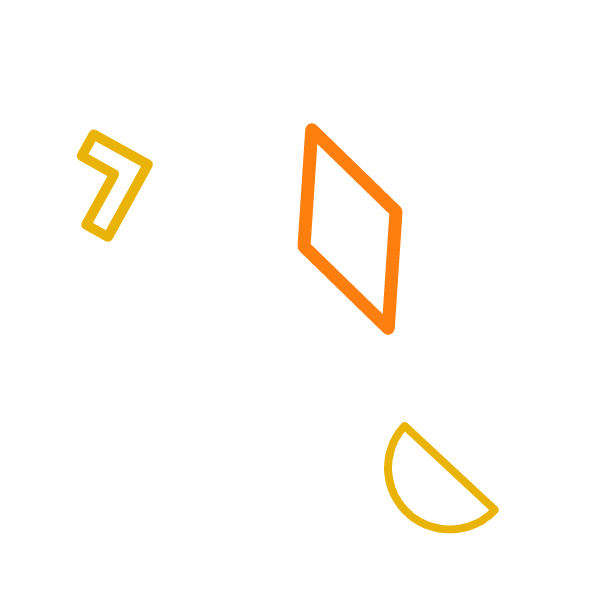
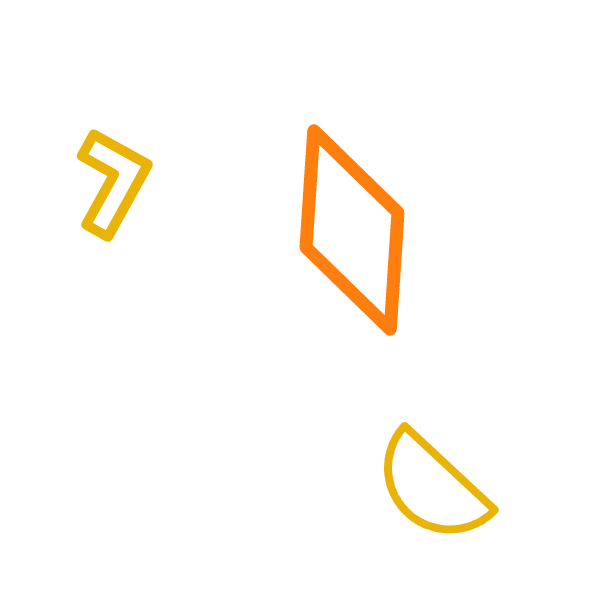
orange diamond: moved 2 px right, 1 px down
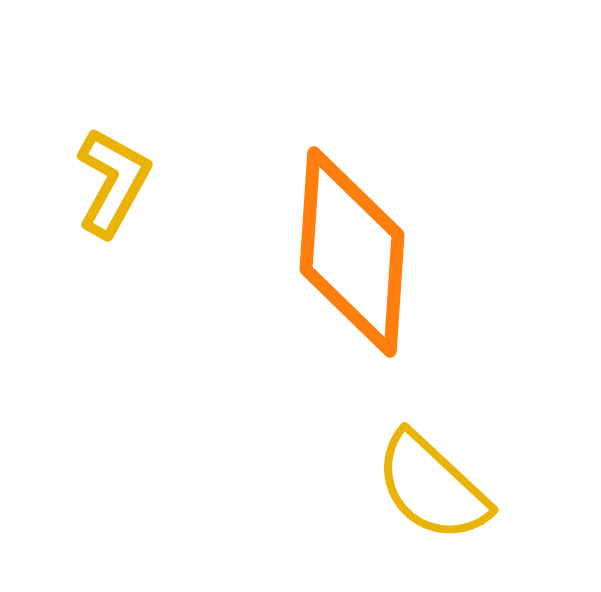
orange diamond: moved 22 px down
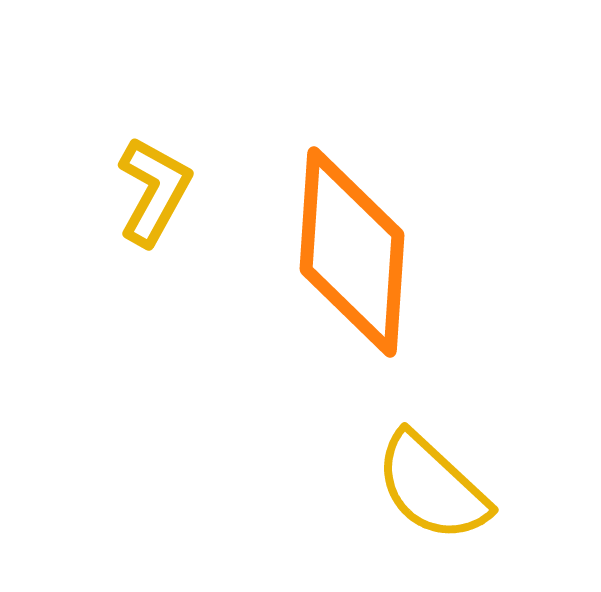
yellow L-shape: moved 41 px right, 9 px down
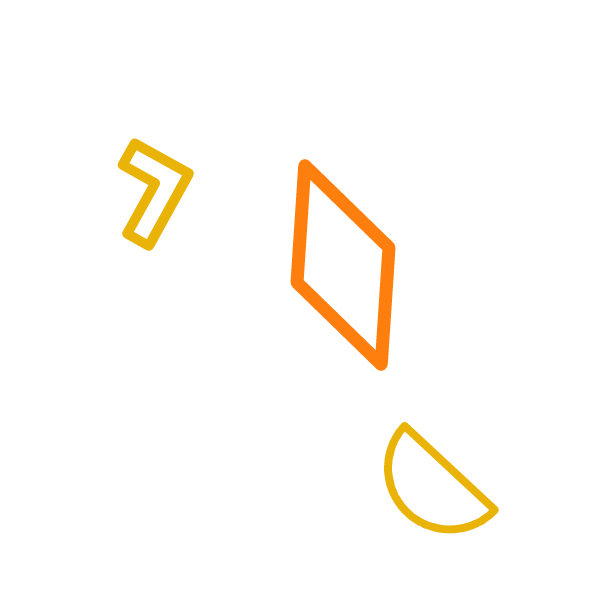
orange diamond: moved 9 px left, 13 px down
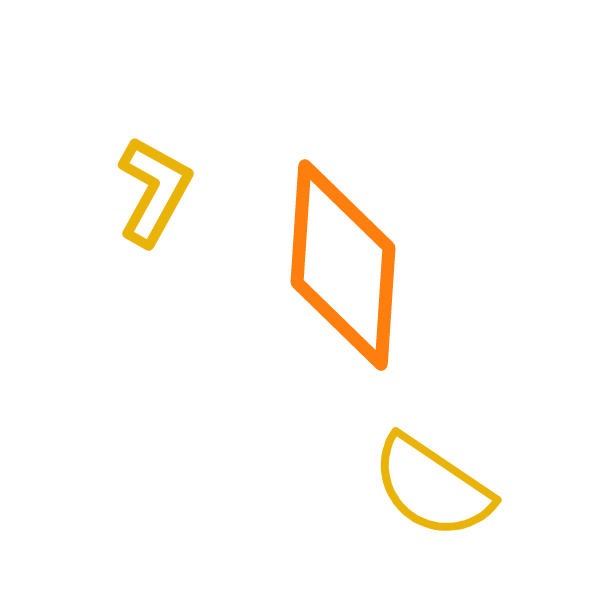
yellow semicircle: rotated 9 degrees counterclockwise
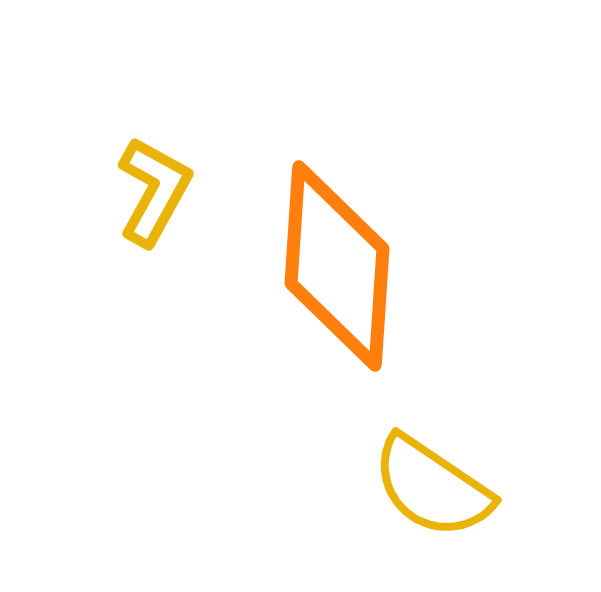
orange diamond: moved 6 px left, 1 px down
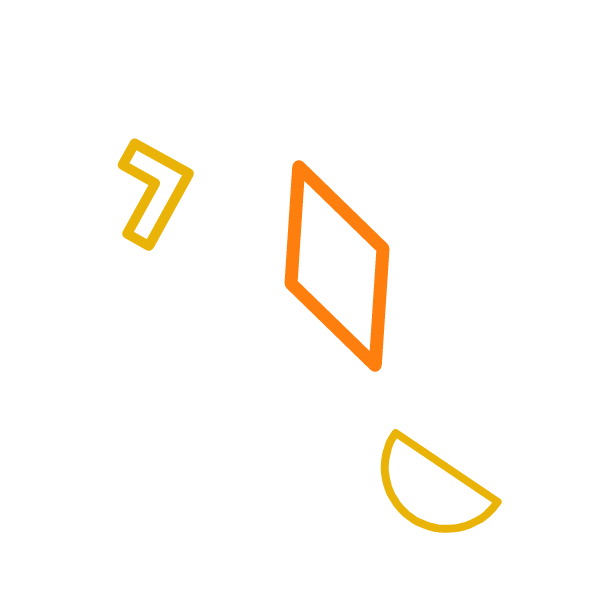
yellow semicircle: moved 2 px down
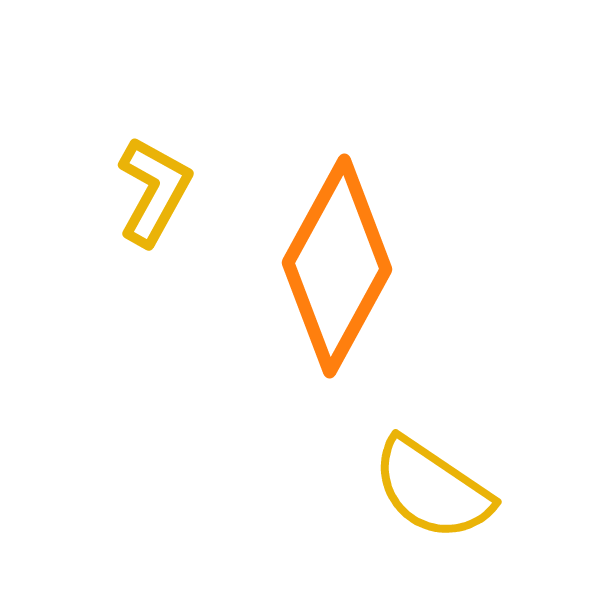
orange diamond: rotated 25 degrees clockwise
